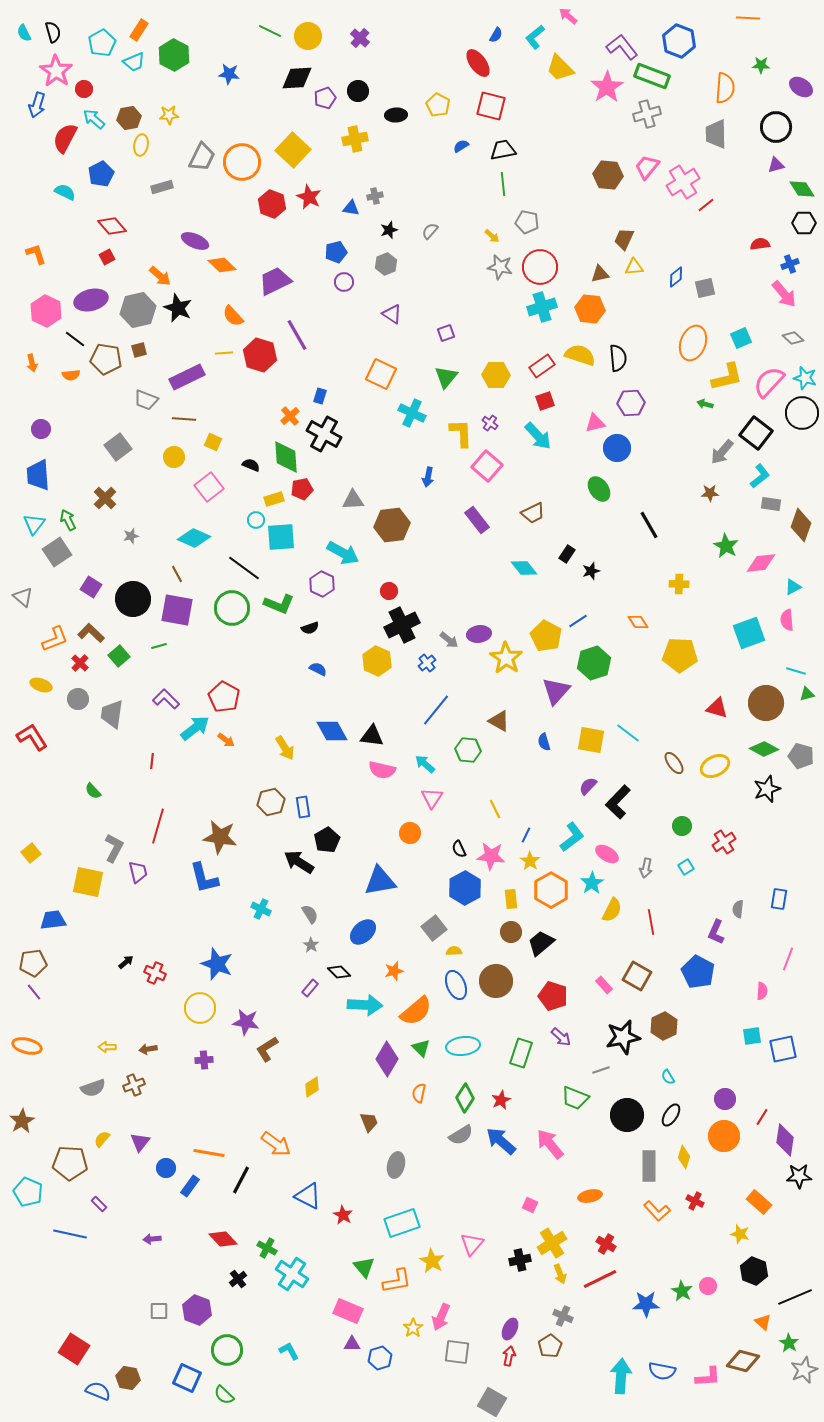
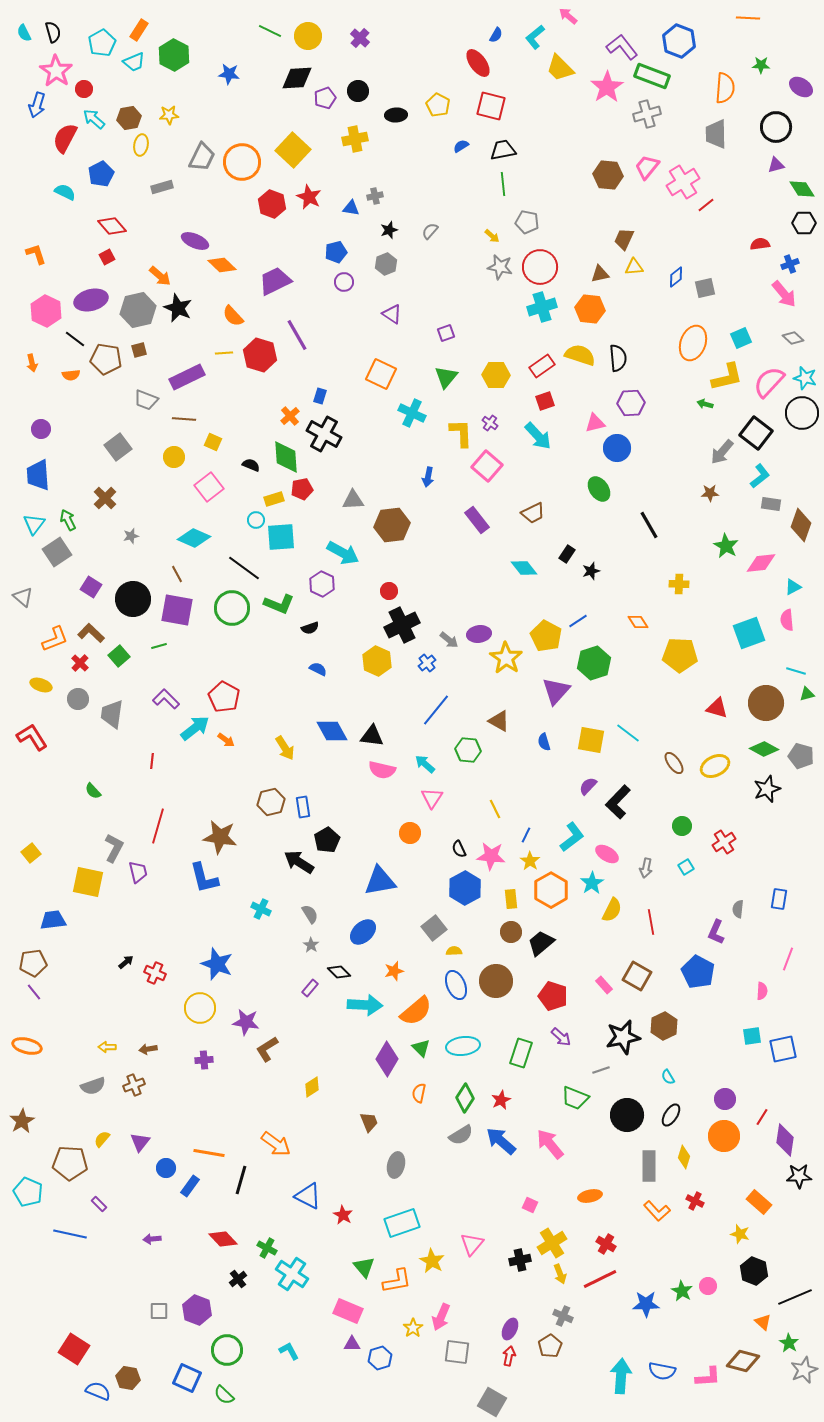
gray semicircle at (93, 1088): moved 2 px up
black line at (241, 1180): rotated 12 degrees counterclockwise
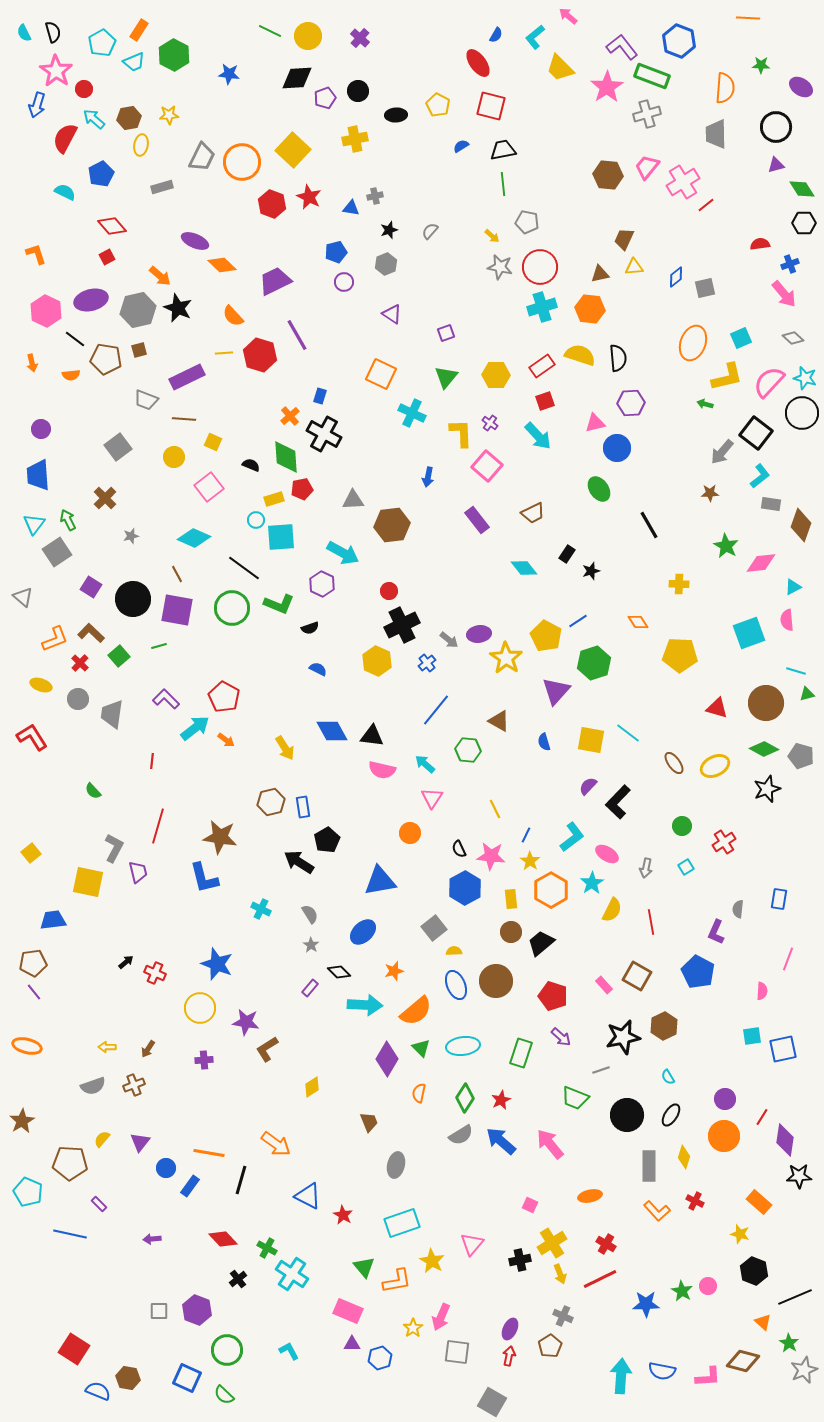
brown arrow at (148, 1049): rotated 48 degrees counterclockwise
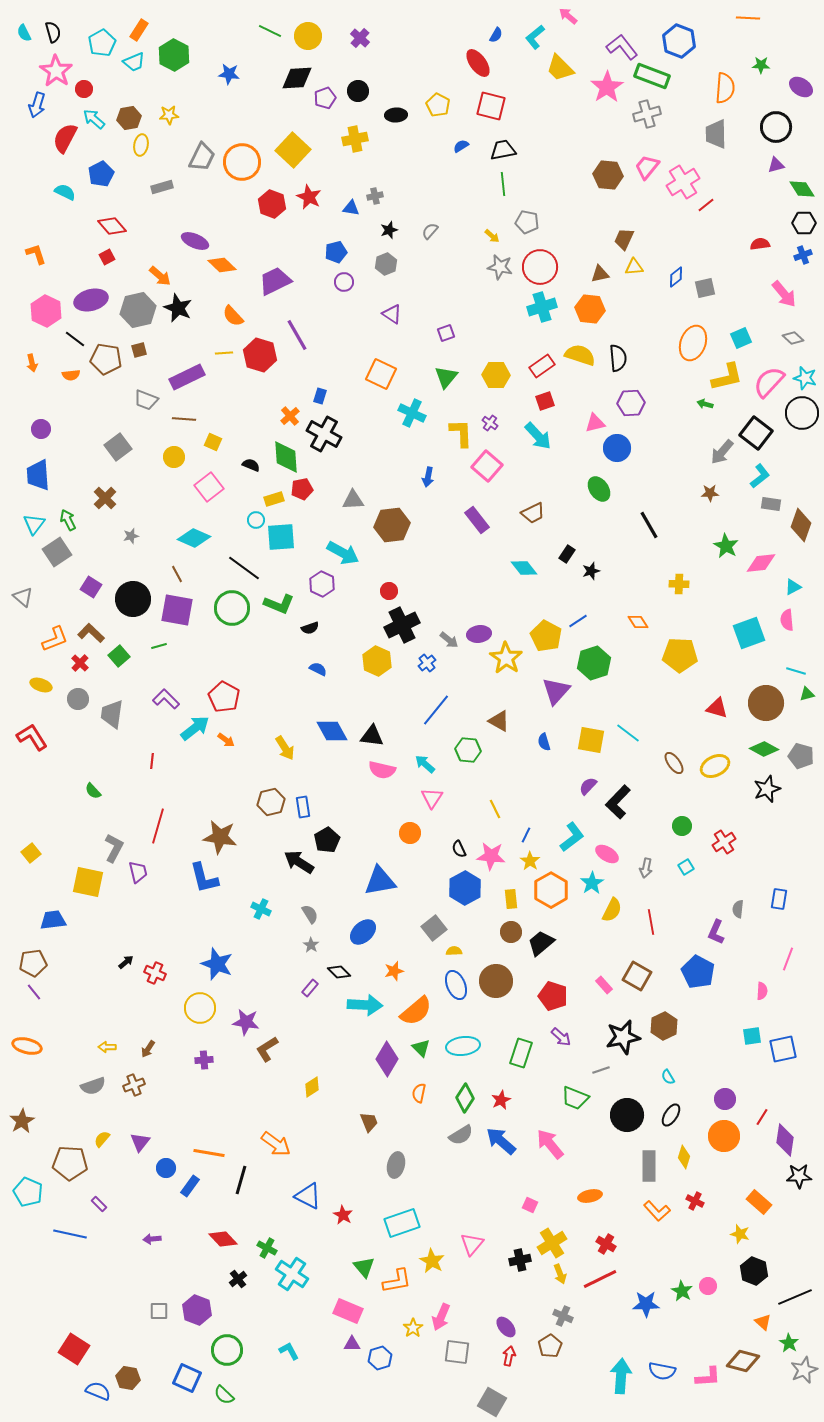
blue cross at (790, 264): moved 13 px right, 9 px up
purple ellipse at (510, 1329): moved 4 px left, 2 px up; rotated 65 degrees counterclockwise
